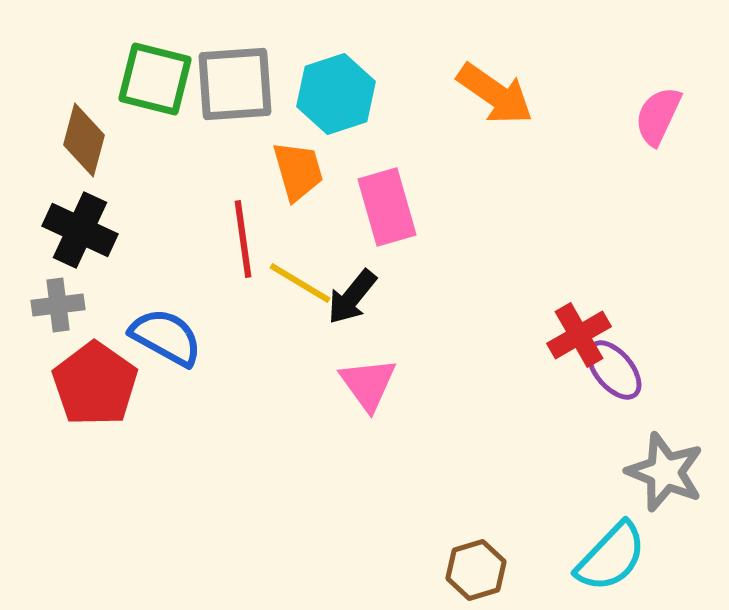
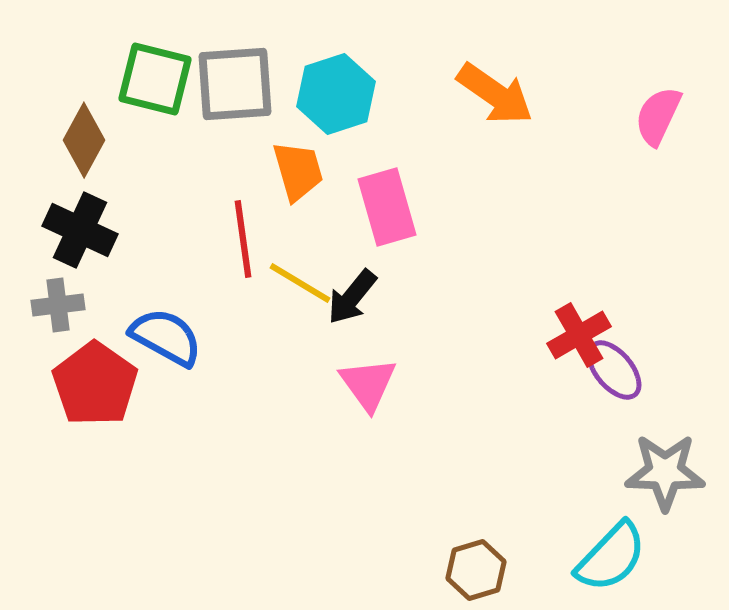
brown diamond: rotated 14 degrees clockwise
gray star: rotated 20 degrees counterclockwise
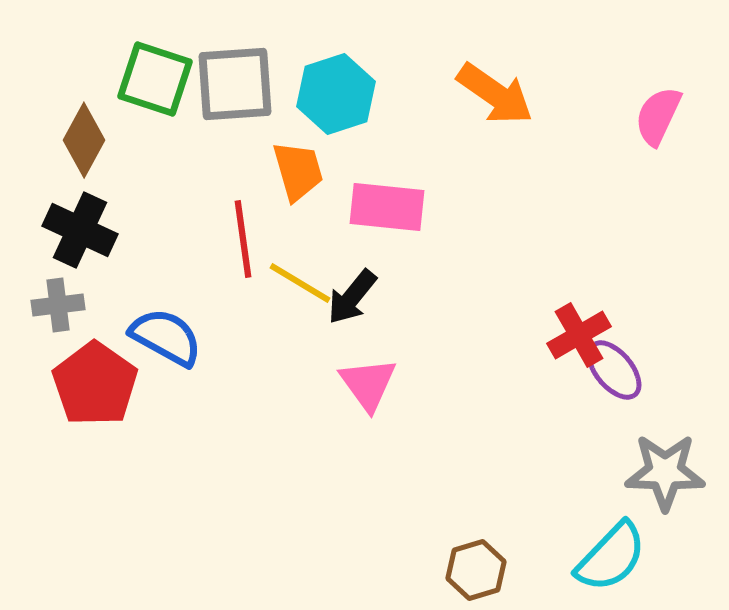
green square: rotated 4 degrees clockwise
pink rectangle: rotated 68 degrees counterclockwise
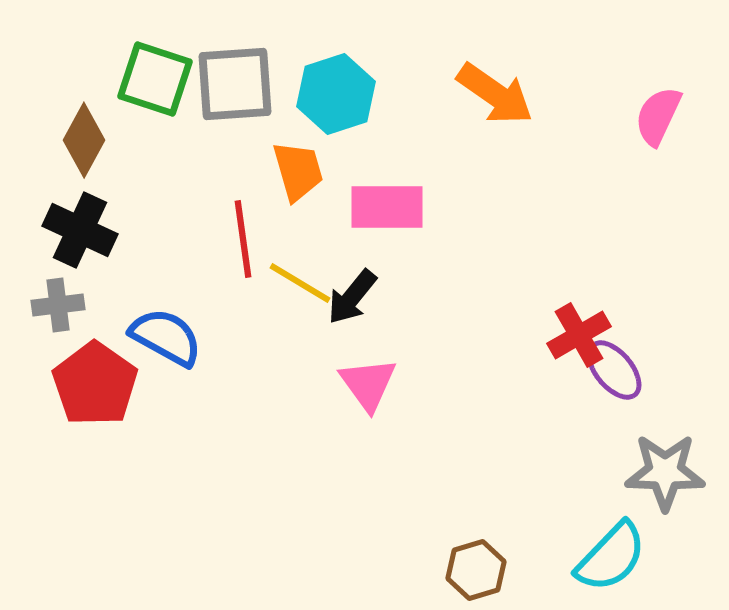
pink rectangle: rotated 6 degrees counterclockwise
